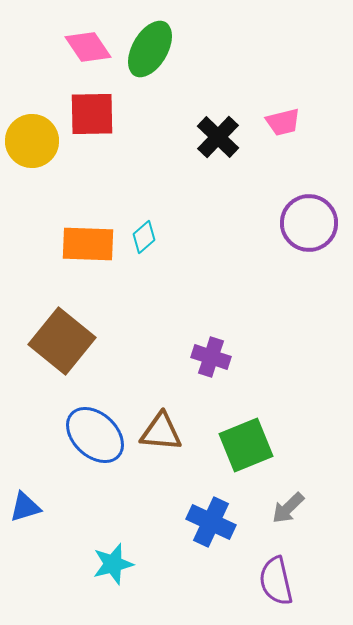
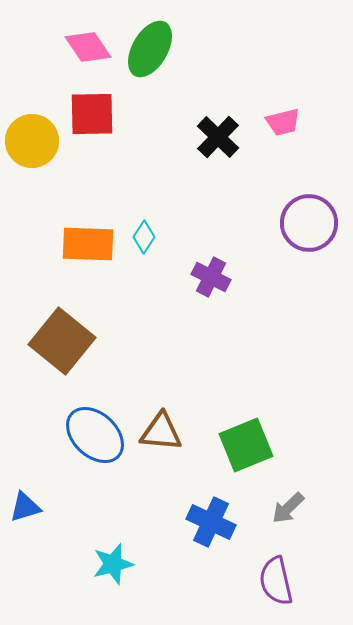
cyan diamond: rotated 16 degrees counterclockwise
purple cross: moved 80 px up; rotated 9 degrees clockwise
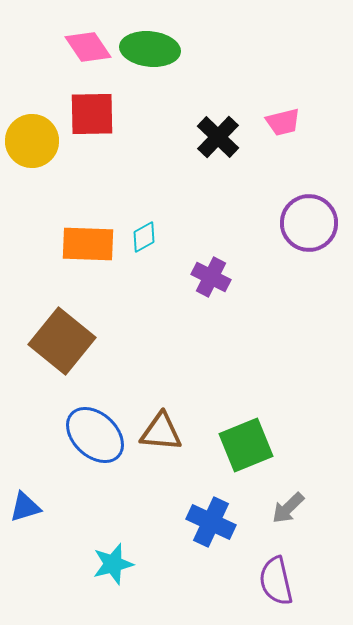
green ellipse: rotated 66 degrees clockwise
cyan diamond: rotated 28 degrees clockwise
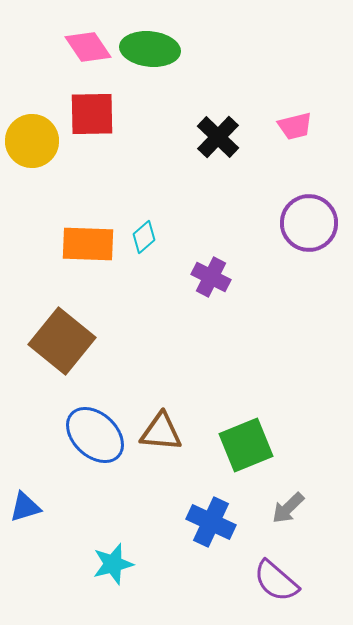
pink trapezoid: moved 12 px right, 4 px down
cyan diamond: rotated 12 degrees counterclockwise
purple semicircle: rotated 36 degrees counterclockwise
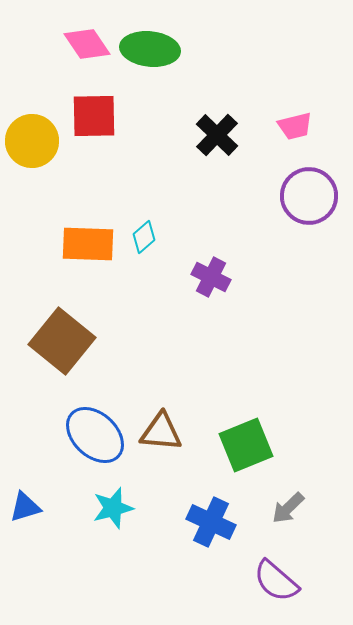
pink diamond: moved 1 px left, 3 px up
red square: moved 2 px right, 2 px down
black cross: moved 1 px left, 2 px up
purple circle: moved 27 px up
cyan star: moved 56 px up
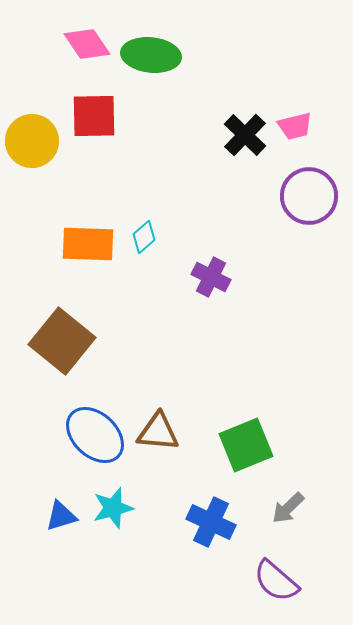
green ellipse: moved 1 px right, 6 px down
black cross: moved 28 px right
brown triangle: moved 3 px left
blue triangle: moved 36 px right, 9 px down
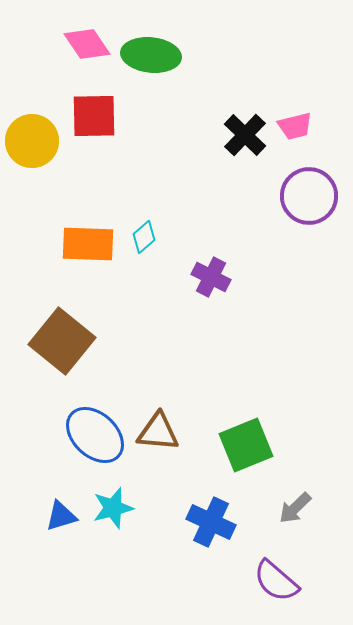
gray arrow: moved 7 px right
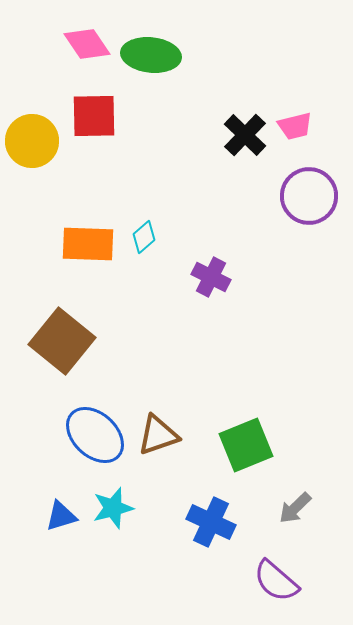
brown triangle: moved 3 px down; rotated 24 degrees counterclockwise
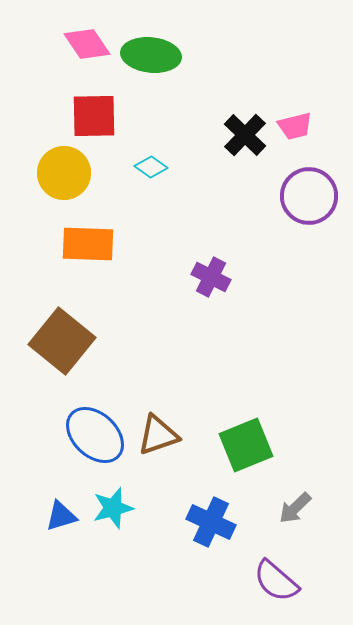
yellow circle: moved 32 px right, 32 px down
cyan diamond: moved 7 px right, 70 px up; rotated 76 degrees clockwise
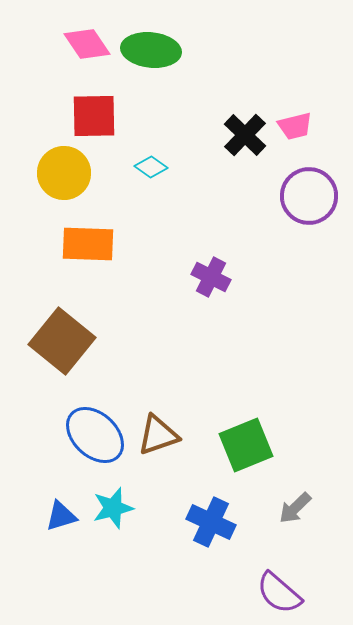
green ellipse: moved 5 px up
purple semicircle: moved 3 px right, 12 px down
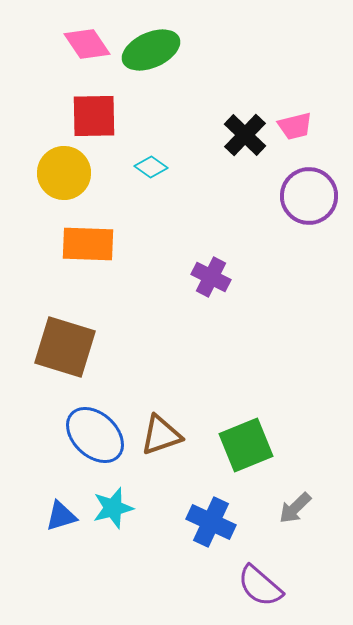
green ellipse: rotated 30 degrees counterclockwise
brown square: moved 3 px right, 6 px down; rotated 22 degrees counterclockwise
brown triangle: moved 3 px right
purple semicircle: moved 19 px left, 7 px up
